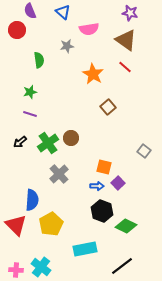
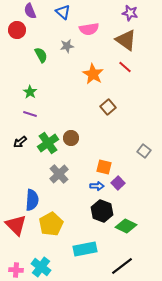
green semicircle: moved 2 px right, 5 px up; rotated 21 degrees counterclockwise
green star: rotated 24 degrees counterclockwise
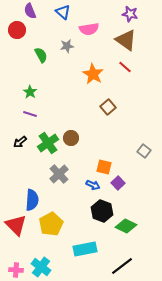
purple star: moved 1 px down
blue arrow: moved 4 px left, 1 px up; rotated 24 degrees clockwise
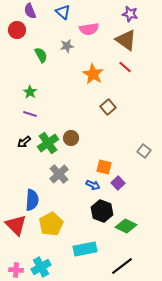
black arrow: moved 4 px right
cyan cross: rotated 24 degrees clockwise
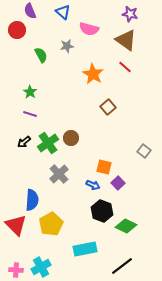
pink semicircle: rotated 24 degrees clockwise
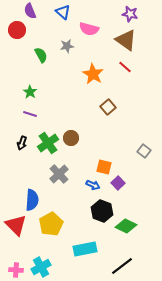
black arrow: moved 2 px left, 1 px down; rotated 32 degrees counterclockwise
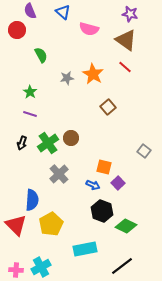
gray star: moved 32 px down
